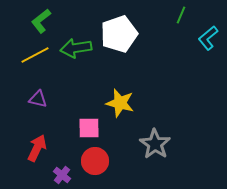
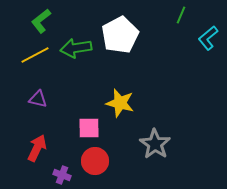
white pentagon: moved 1 px right, 1 px down; rotated 9 degrees counterclockwise
purple cross: rotated 18 degrees counterclockwise
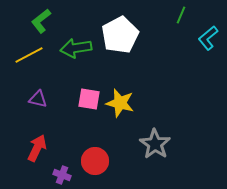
yellow line: moved 6 px left
pink square: moved 29 px up; rotated 10 degrees clockwise
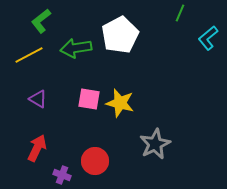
green line: moved 1 px left, 2 px up
purple triangle: rotated 18 degrees clockwise
gray star: rotated 12 degrees clockwise
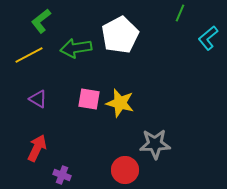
gray star: rotated 24 degrees clockwise
red circle: moved 30 px right, 9 px down
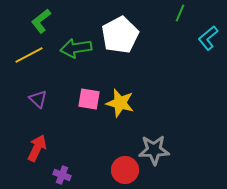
purple triangle: rotated 12 degrees clockwise
gray star: moved 1 px left, 6 px down
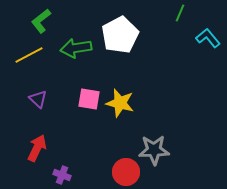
cyan L-shape: rotated 90 degrees clockwise
red circle: moved 1 px right, 2 px down
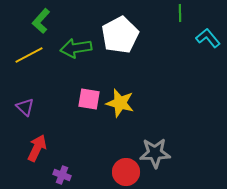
green line: rotated 24 degrees counterclockwise
green L-shape: rotated 10 degrees counterclockwise
purple triangle: moved 13 px left, 8 px down
gray star: moved 1 px right, 3 px down
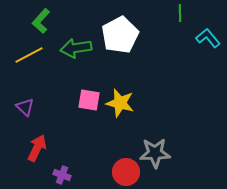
pink square: moved 1 px down
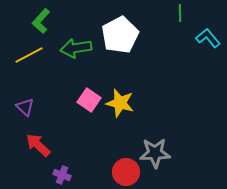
pink square: rotated 25 degrees clockwise
red arrow: moved 1 px right, 3 px up; rotated 72 degrees counterclockwise
